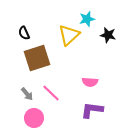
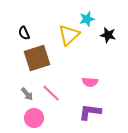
purple L-shape: moved 2 px left, 2 px down
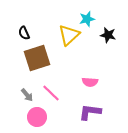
gray arrow: moved 1 px down
pink circle: moved 3 px right, 1 px up
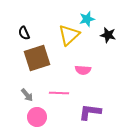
pink semicircle: moved 7 px left, 12 px up
pink line: moved 8 px right; rotated 42 degrees counterclockwise
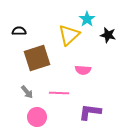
cyan star: rotated 21 degrees counterclockwise
black semicircle: moved 5 px left, 2 px up; rotated 112 degrees clockwise
gray arrow: moved 3 px up
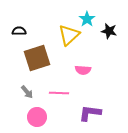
black star: moved 1 px right, 4 px up
purple L-shape: moved 1 px down
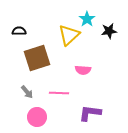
black star: rotated 21 degrees counterclockwise
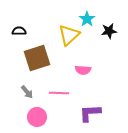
purple L-shape: rotated 10 degrees counterclockwise
